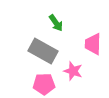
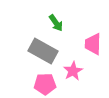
pink star: rotated 24 degrees clockwise
pink pentagon: moved 1 px right
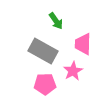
green arrow: moved 2 px up
pink trapezoid: moved 10 px left
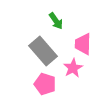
gray rectangle: rotated 20 degrees clockwise
pink star: moved 3 px up
pink pentagon: rotated 20 degrees clockwise
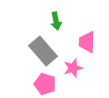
green arrow: rotated 24 degrees clockwise
pink trapezoid: moved 4 px right, 2 px up
pink star: rotated 12 degrees clockwise
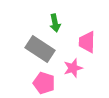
green arrow: moved 1 px left, 2 px down
gray rectangle: moved 3 px left, 2 px up; rotated 16 degrees counterclockwise
pink pentagon: moved 1 px left, 1 px up
